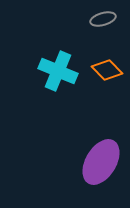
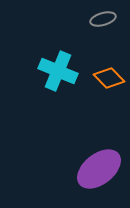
orange diamond: moved 2 px right, 8 px down
purple ellipse: moved 2 px left, 7 px down; rotated 21 degrees clockwise
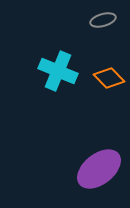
gray ellipse: moved 1 px down
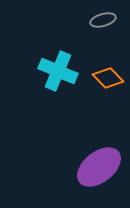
orange diamond: moved 1 px left
purple ellipse: moved 2 px up
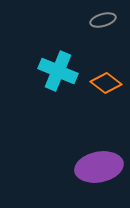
orange diamond: moved 2 px left, 5 px down; rotated 8 degrees counterclockwise
purple ellipse: rotated 27 degrees clockwise
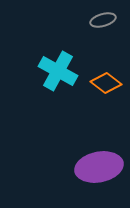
cyan cross: rotated 6 degrees clockwise
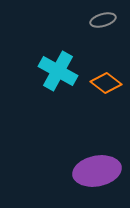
purple ellipse: moved 2 px left, 4 px down
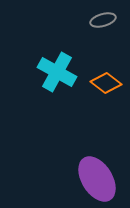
cyan cross: moved 1 px left, 1 px down
purple ellipse: moved 8 px down; rotated 69 degrees clockwise
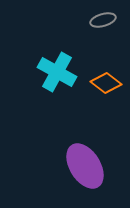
purple ellipse: moved 12 px left, 13 px up
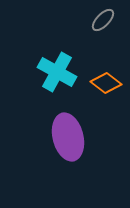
gray ellipse: rotated 30 degrees counterclockwise
purple ellipse: moved 17 px left, 29 px up; rotated 18 degrees clockwise
